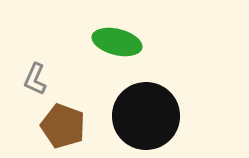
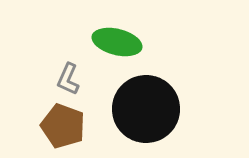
gray L-shape: moved 33 px right
black circle: moved 7 px up
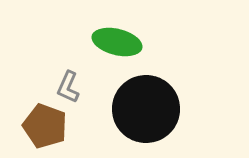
gray L-shape: moved 8 px down
brown pentagon: moved 18 px left
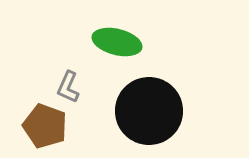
black circle: moved 3 px right, 2 px down
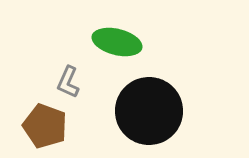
gray L-shape: moved 5 px up
